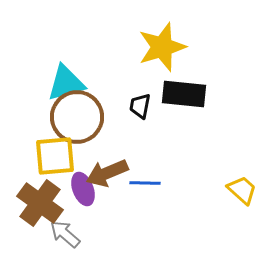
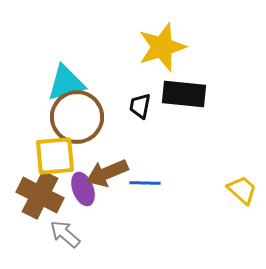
brown cross: moved 8 px up; rotated 9 degrees counterclockwise
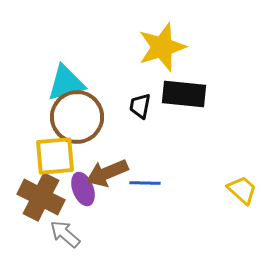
brown cross: moved 1 px right, 2 px down
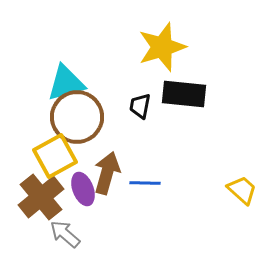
yellow square: rotated 24 degrees counterclockwise
brown arrow: rotated 129 degrees clockwise
brown cross: rotated 24 degrees clockwise
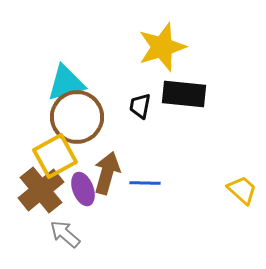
brown cross: moved 7 px up
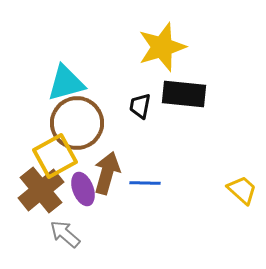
brown circle: moved 6 px down
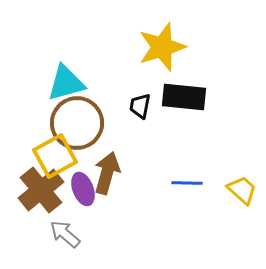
black rectangle: moved 3 px down
blue line: moved 42 px right
